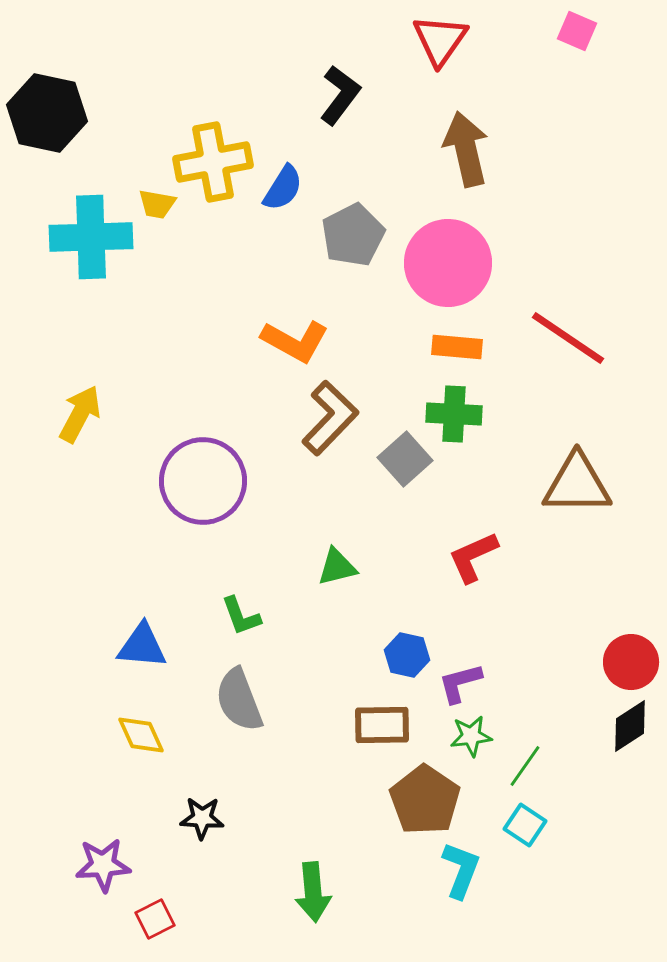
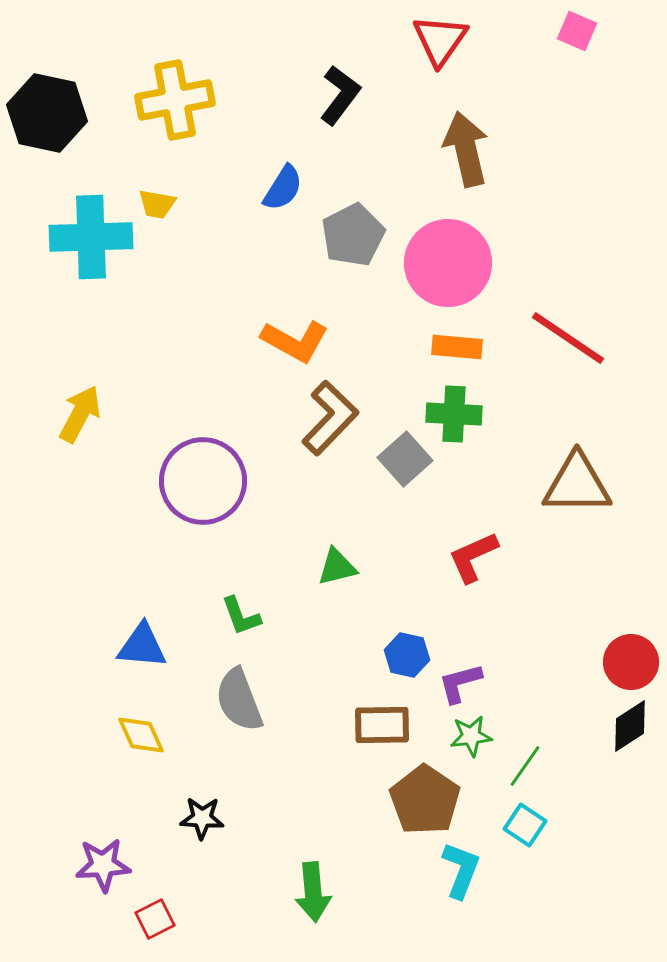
yellow cross: moved 38 px left, 62 px up
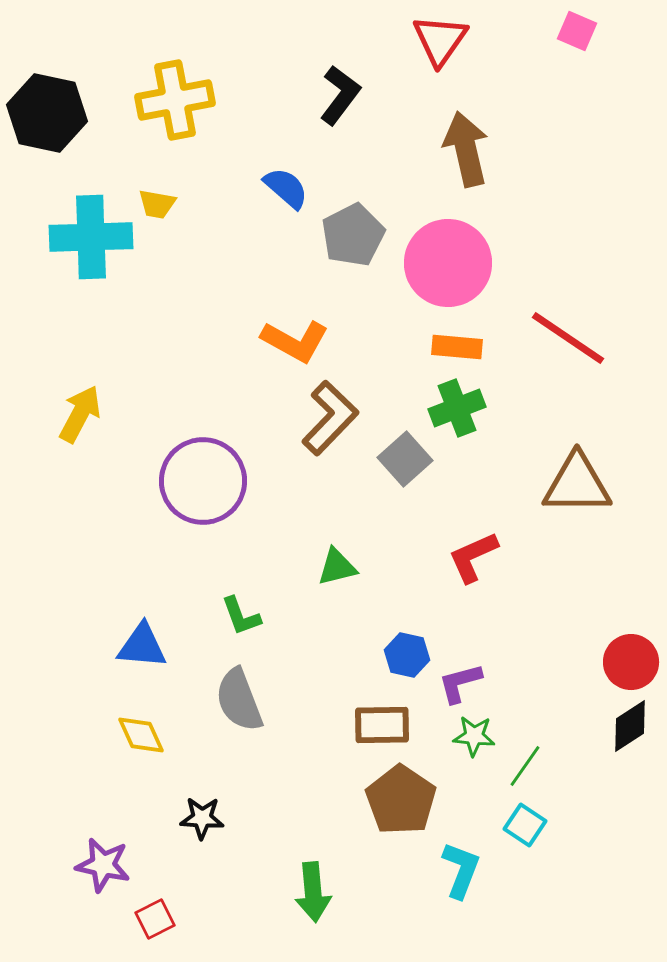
blue semicircle: moved 3 px right; rotated 81 degrees counterclockwise
green cross: moved 3 px right, 6 px up; rotated 24 degrees counterclockwise
green star: moved 3 px right; rotated 12 degrees clockwise
brown pentagon: moved 24 px left
purple star: rotated 16 degrees clockwise
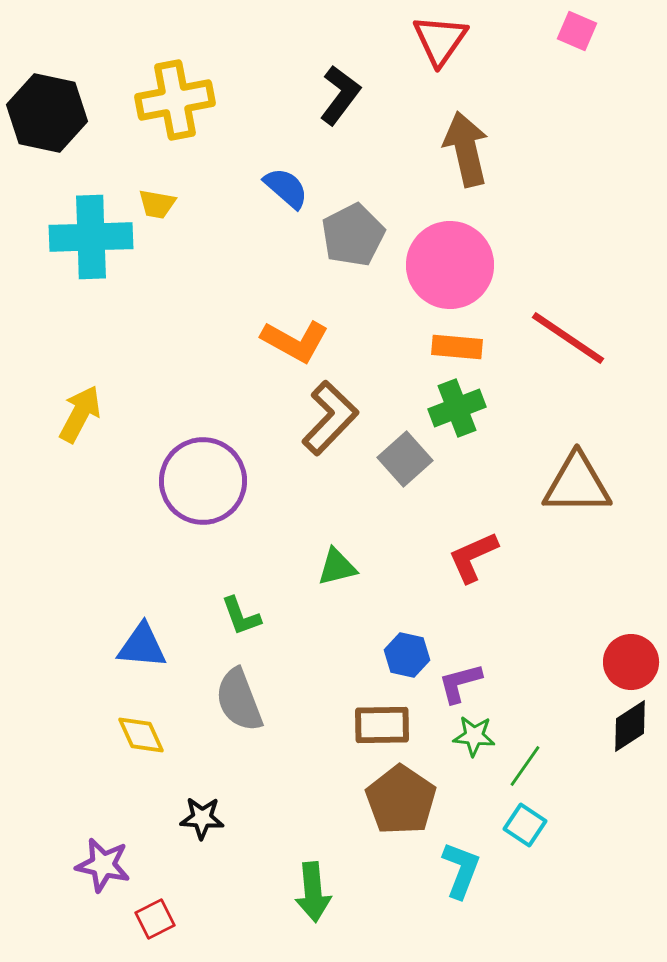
pink circle: moved 2 px right, 2 px down
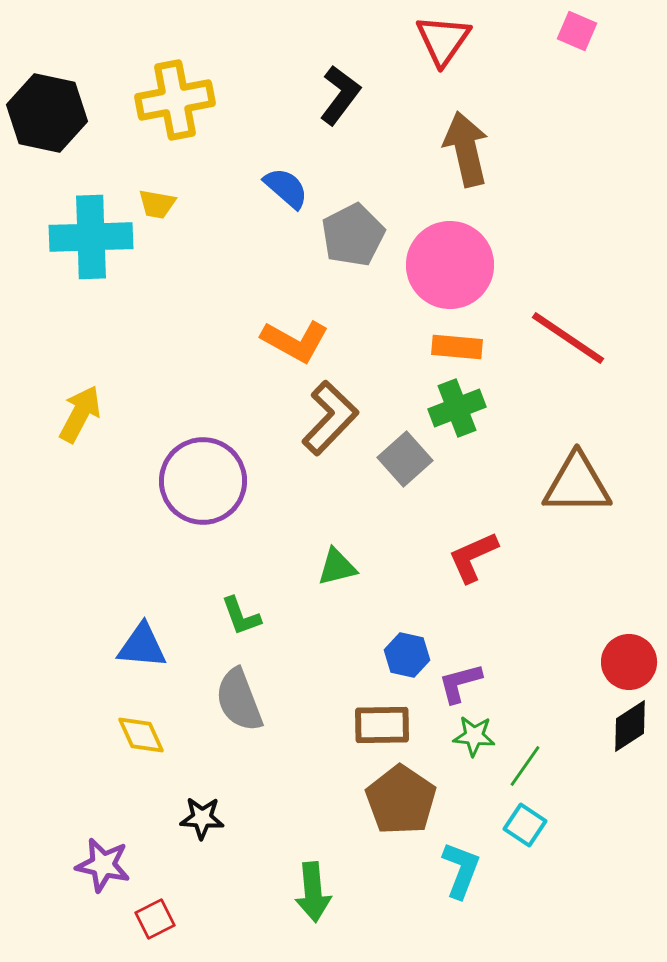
red triangle: moved 3 px right
red circle: moved 2 px left
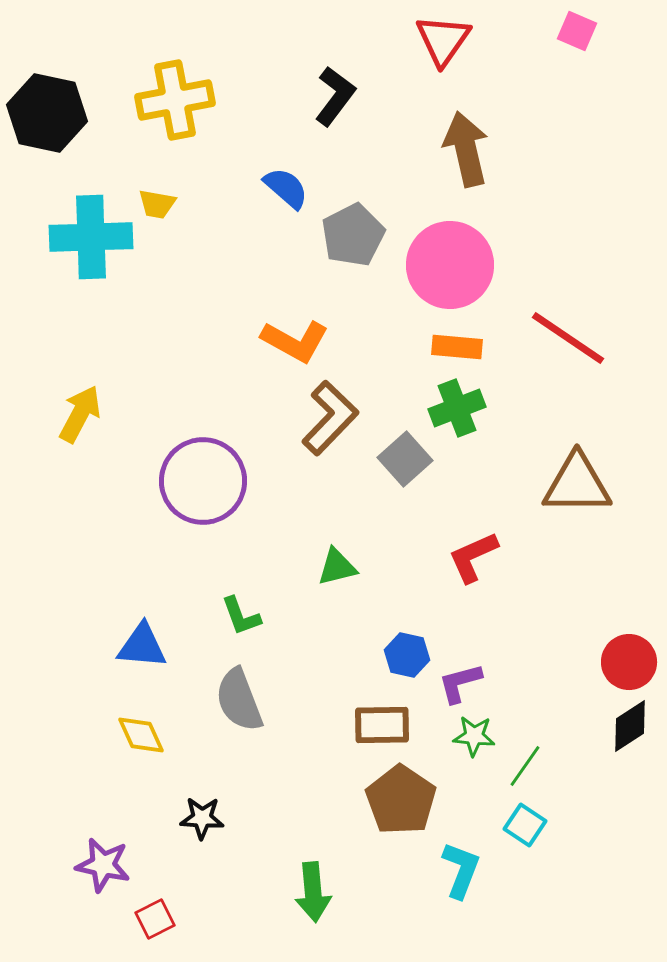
black L-shape: moved 5 px left, 1 px down
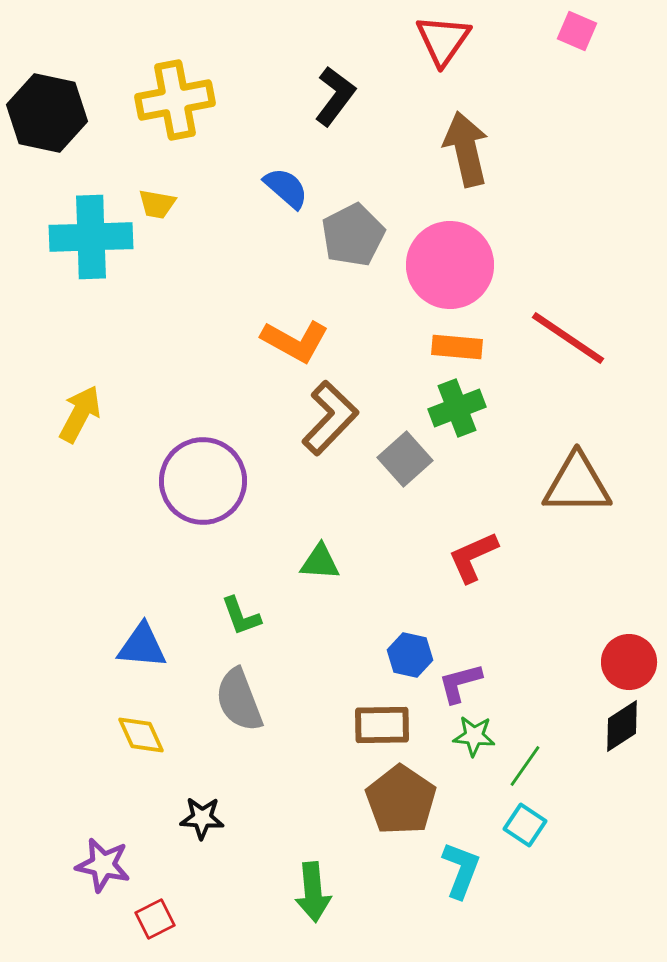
green triangle: moved 17 px left, 5 px up; rotated 18 degrees clockwise
blue hexagon: moved 3 px right
black diamond: moved 8 px left
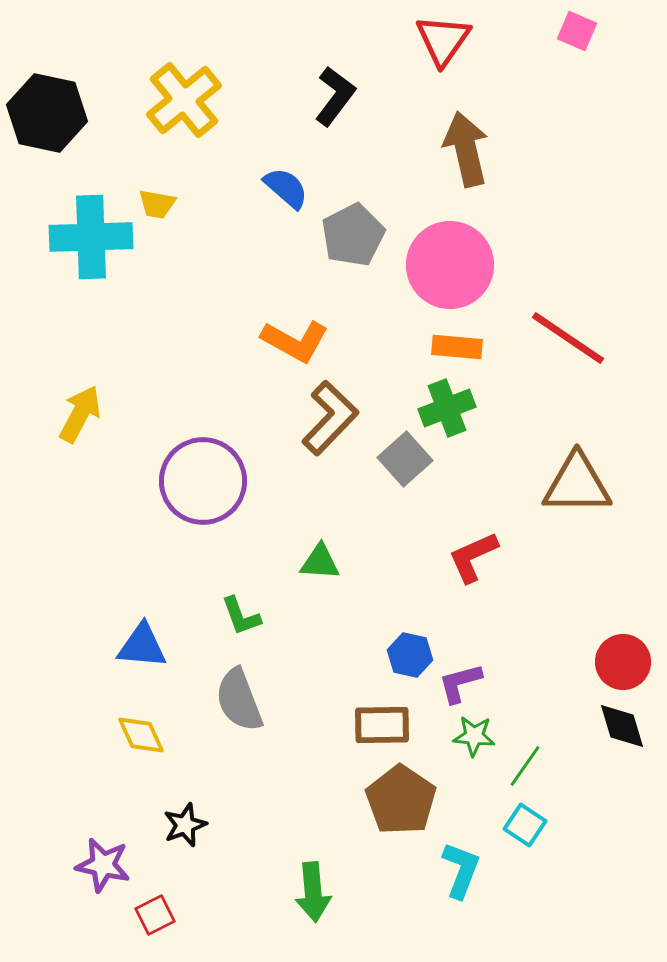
yellow cross: moved 9 px right; rotated 28 degrees counterclockwise
green cross: moved 10 px left
red circle: moved 6 px left
black diamond: rotated 74 degrees counterclockwise
black star: moved 17 px left, 7 px down; rotated 24 degrees counterclockwise
red square: moved 4 px up
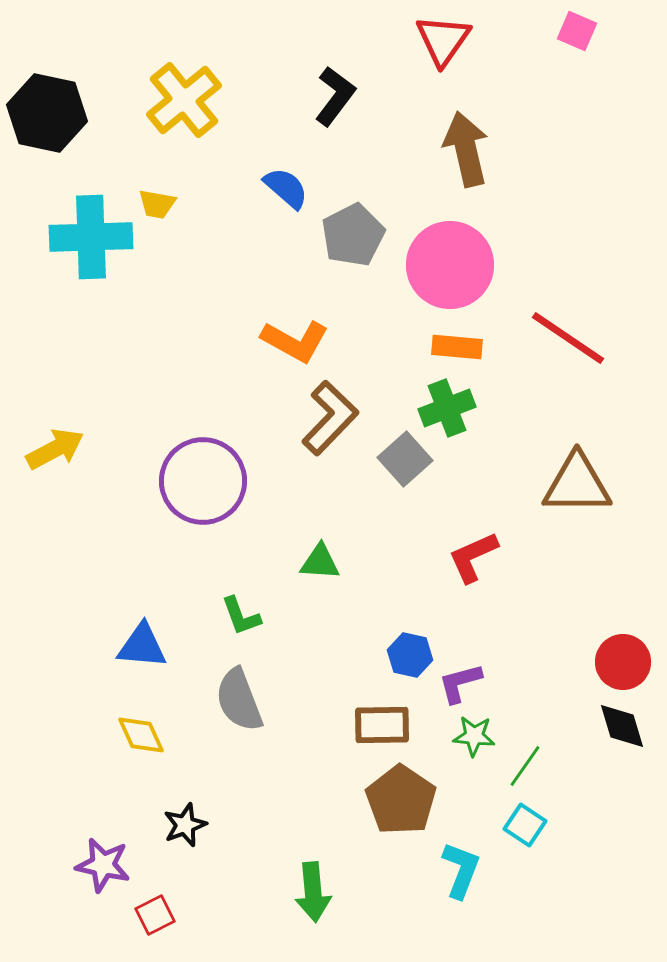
yellow arrow: moved 25 px left, 35 px down; rotated 34 degrees clockwise
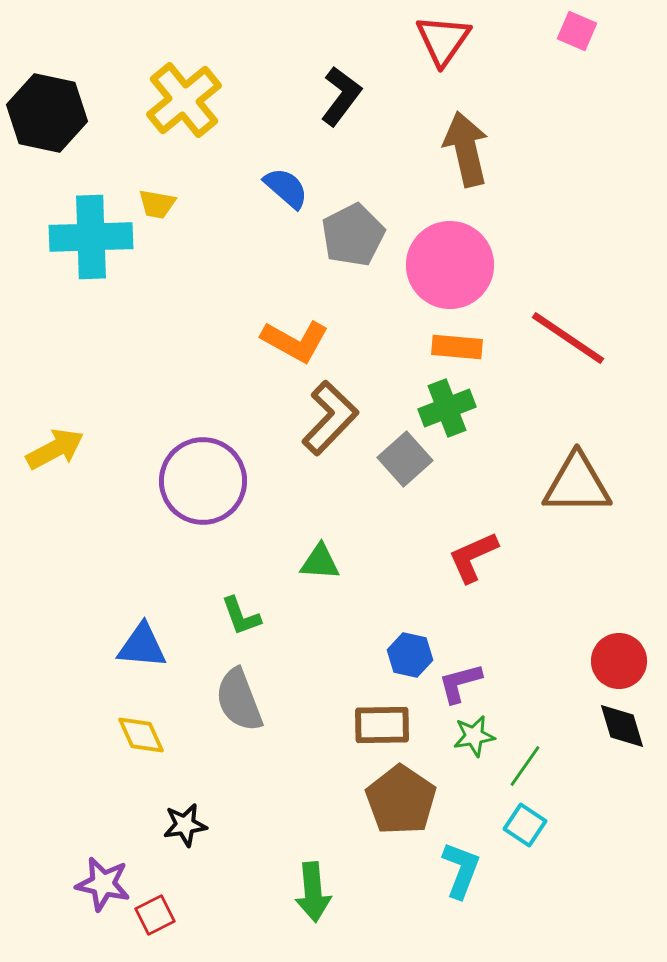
black L-shape: moved 6 px right
red circle: moved 4 px left, 1 px up
green star: rotated 15 degrees counterclockwise
black star: rotated 12 degrees clockwise
purple star: moved 19 px down
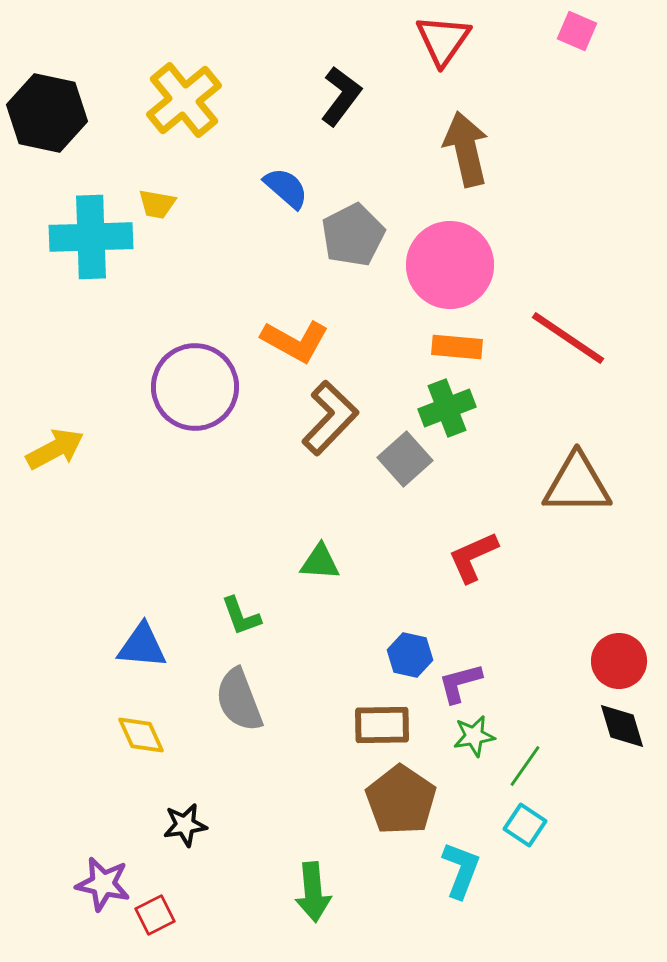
purple circle: moved 8 px left, 94 px up
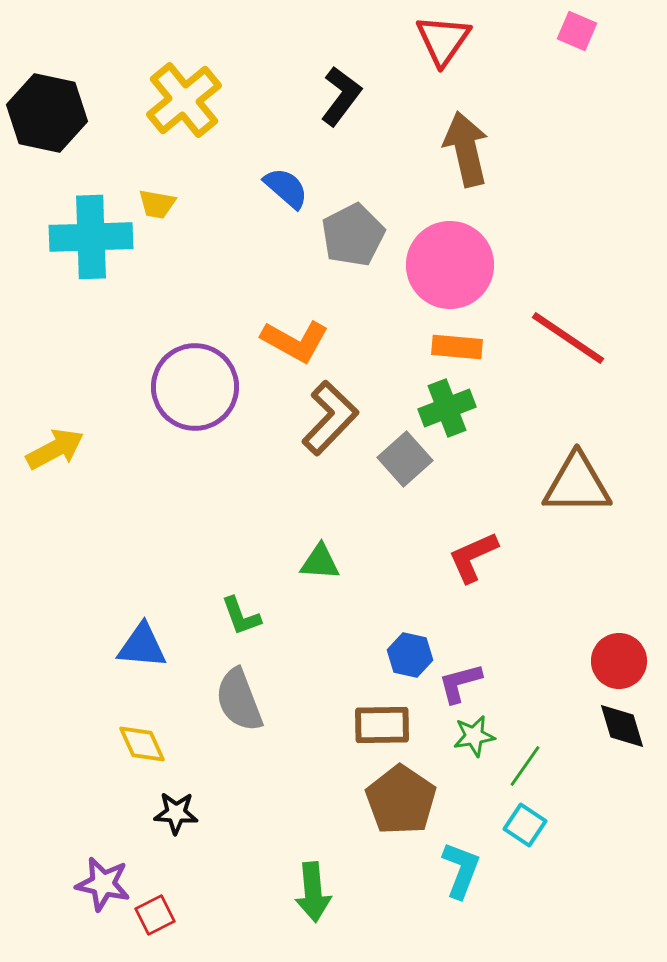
yellow diamond: moved 1 px right, 9 px down
black star: moved 9 px left, 12 px up; rotated 12 degrees clockwise
